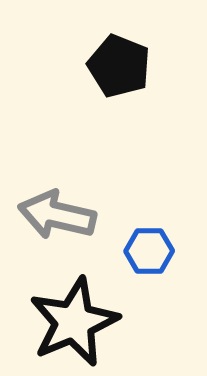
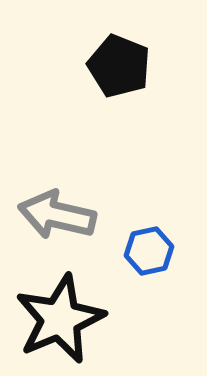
blue hexagon: rotated 12 degrees counterclockwise
black star: moved 14 px left, 3 px up
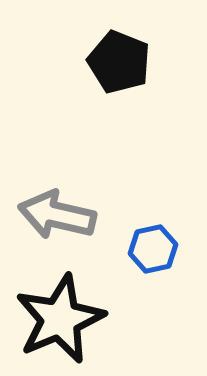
black pentagon: moved 4 px up
blue hexagon: moved 4 px right, 2 px up
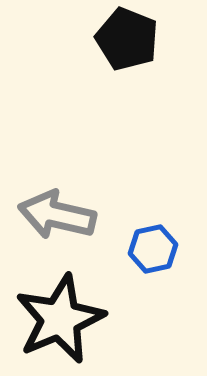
black pentagon: moved 8 px right, 23 px up
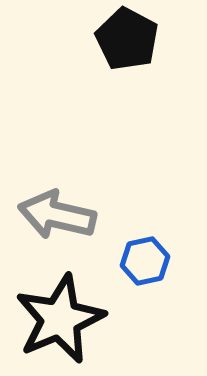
black pentagon: rotated 6 degrees clockwise
blue hexagon: moved 8 px left, 12 px down
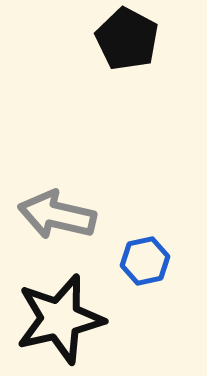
black star: rotated 10 degrees clockwise
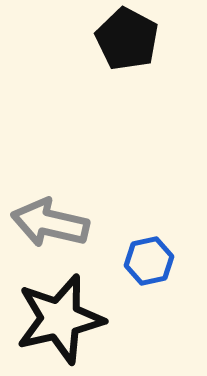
gray arrow: moved 7 px left, 8 px down
blue hexagon: moved 4 px right
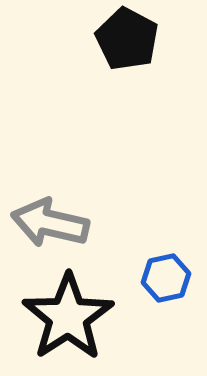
blue hexagon: moved 17 px right, 17 px down
black star: moved 8 px right, 2 px up; rotated 20 degrees counterclockwise
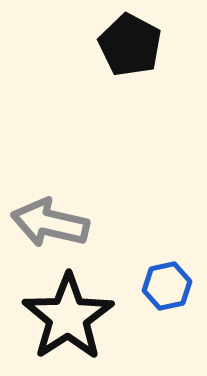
black pentagon: moved 3 px right, 6 px down
blue hexagon: moved 1 px right, 8 px down
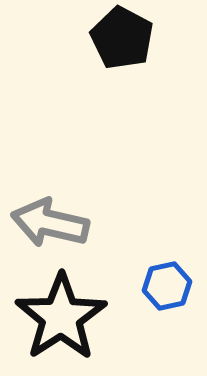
black pentagon: moved 8 px left, 7 px up
black star: moved 7 px left
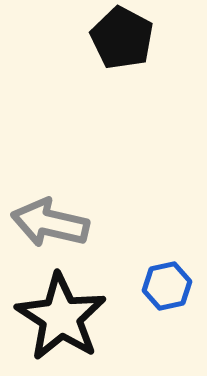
black star: rotated 6 degrees counterclockwise
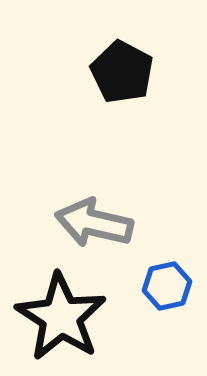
black pentagon: moved 34 px down
gray arrow: moved 44 px right
